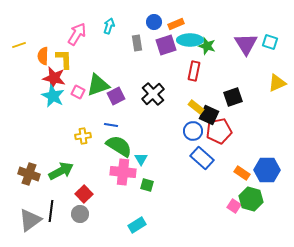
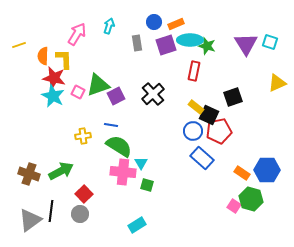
cyan triangle at (141, 159): moved 4 px down
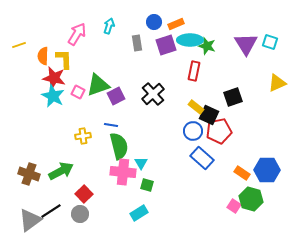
green semicircle at (119, 146): rotated 44 degrees clockwise
black line at (51, 211): rotated 50 degrees clockwise
cyan rectangle at (137, 225): moved 2 px right, 12 px up
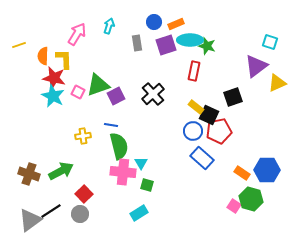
purple triangle at (246, 44): moved 10 px right, 22 px down; rotated 25 degrees clockwise
